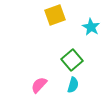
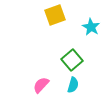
pink semicircle: moved 2 px right
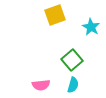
pink semicircle: rotated 138 degrees counterclockwise
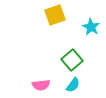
cyan semicircle: rotated 21 degrees clockwise
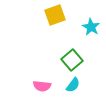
pink semicircle: moved 1 px right, 1 px down; rotated 12 degrees clockwise
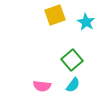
cyan star: moved 5 px left, 5 px up
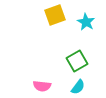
green square: moved 5 px right, 1 px down; rotated 10 degrees clockwise
cyan semicircle: moved 5 px right, 2 px down
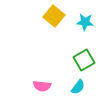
yellow square: moved 1 px left, 1 px down; rotated 30 degrees counterclockwise
cyan star: moved 1 px left; rotated 24 degrees counterclockwise
green square: moved 7 px right, 1 px up
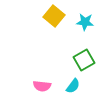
cyan semicircle: moved 5 px left, 1 px up
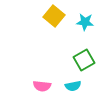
cyan semicircle: rotated 42 degrees clockwise
